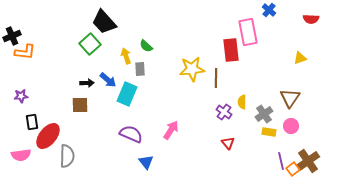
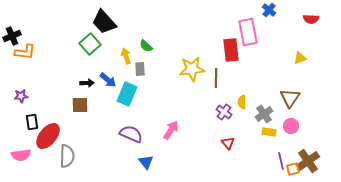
orange square: rotated 24 degrees clockwise
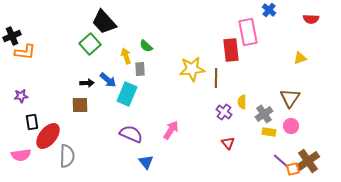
purple line: rotated 36 degrees counterclockwise
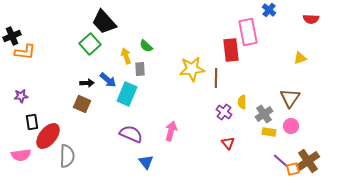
brown square: moved 2 px right, 1 px up; rotated 24 degrees clockwise
pink arrow: moved 1 px down; rotated 18 degrees counterclockwise
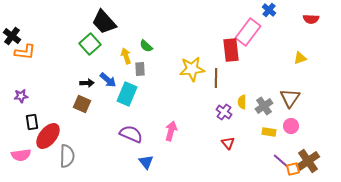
pink rectangle: rotated 48 degrees clockwise
black cross: rotated 30 degrees counterclockwise
gray cross: moved 8 px up
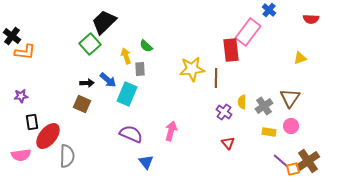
black trapezoid: rotated 88 degrees clockwise
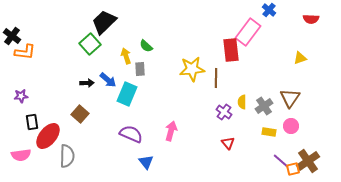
brown square: moved 2 px left, 10 px down; rotated 18 degrees clockwise
